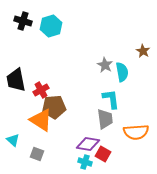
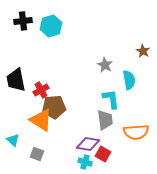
black cross: rotated 24 degrees counterclockwise
cyan semicircle: moved 7 px right, 8 px down
gray trapezoid: moved 1 px down
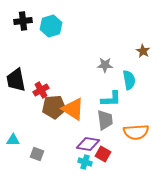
gray star: rotated 28 degrees counterclockwise
cyan L-shape: rotated 95 degrees clockwise
orange triangle: moved 32 px right, 11 px up
cyan triangle: rotated 40 degrees counterclockwise
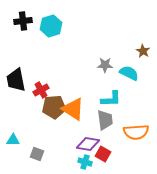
cyan semicircle: moved 7 px up; rotated 54 degrees counterclockwise
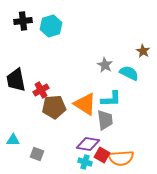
gray star: rotated 28 degrees clockwise
orange triangle: moved 12 px right, 5 px up
orange semicircle: moved 15 px left, 26 px down
red square: moved 1 px left, 1 px down
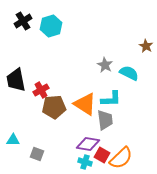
black cross: rotated 24 degrees counterclockwise
brown star: moved 3 px right, 5 px up
orange semicircle: rotated 40 degrees counterclockwise
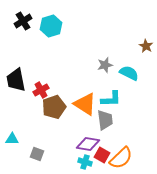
gray star: rotated 28 degrees clockwise
brown pentagon: rotated 15 degrees counterclockwise
cyan triangle: moved 1 px left, 1 px up
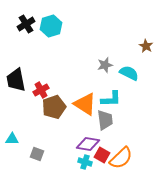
black cross: moved 3 px right, 3 px down
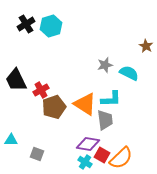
black trapezoid: rotated 15 degrees counterclockwise
cyan triangle: moved 1 px left, 1 px down
cyan cross: rotated 16 degrees clockwise
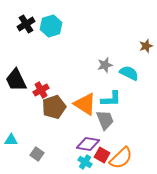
brown star: rotated 24 degrees clockwise
gray trapezoid: rotated 15 degrees counterclockwise
gray square: rotated 16 degrees clockwise
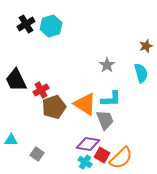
gray star: moved 2 px right; rotated 21 degrees counterclockwise
cyan semicircle: moved 12 px right; rotated 48 degrees clockwise
